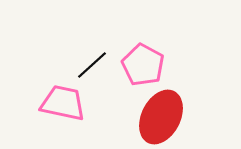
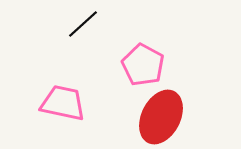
black line: moved 9 px left, 41 px up
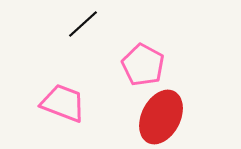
pink trapezoid: rotated 9 degrees clockwise
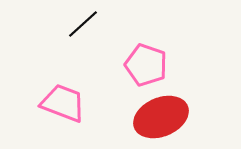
pink pentagon: moved 3 px right; rotated 9 degrees counterclockwise
red ellipse: rotated 40 degrees clockwise
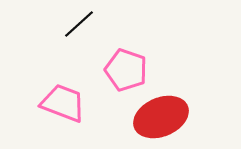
black line: moved 4 px left
pink pentagon: moved 20 px left, 5 px down
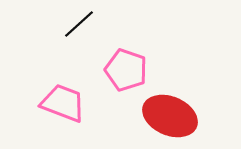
red ellipse: moved 9 px right, 1 px up; rotated 46 degrees clockwise
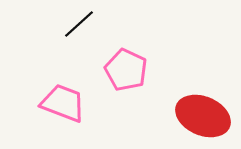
pink pentagon: rotated 6 degrees clockwise
red ellipse: moved 33 px right
